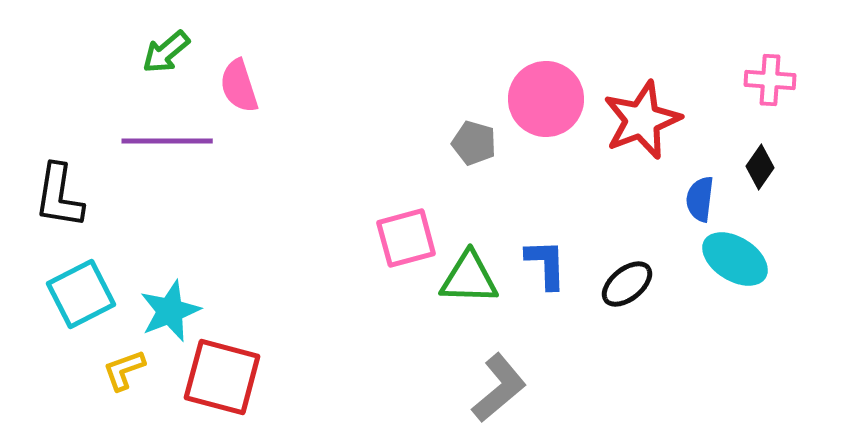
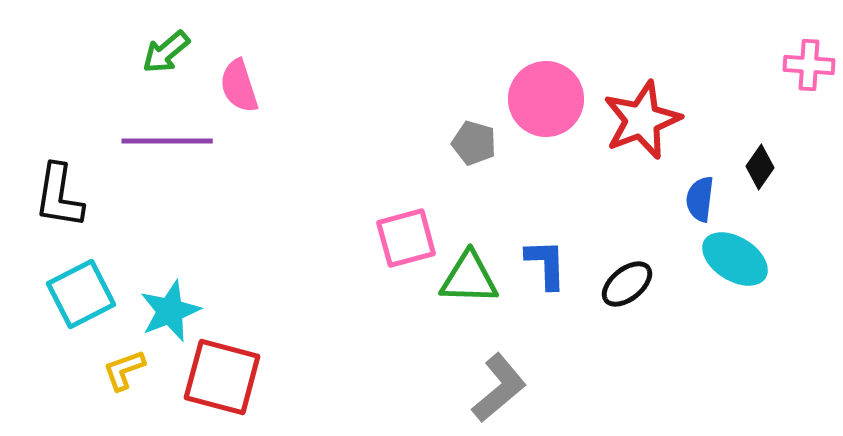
pink cross: moved 39 px right, 15 px up
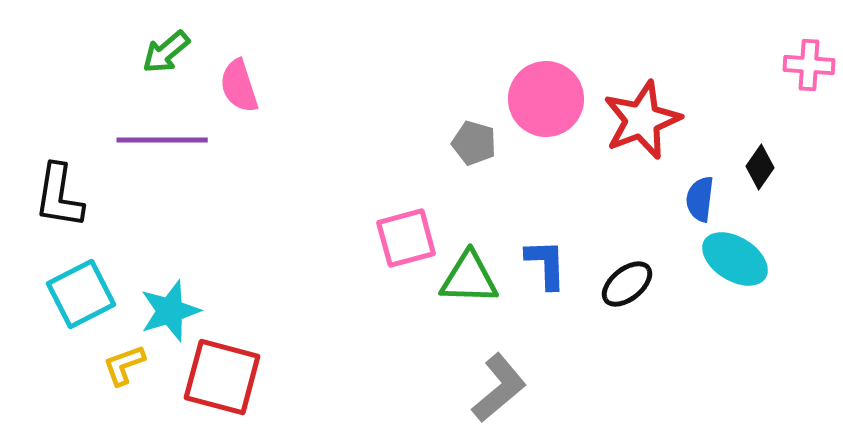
purple line: moved 5 px left, 1 px up
cyan star: rotated 4 degrees clockwise
yellow L-shape: moved 5 px up
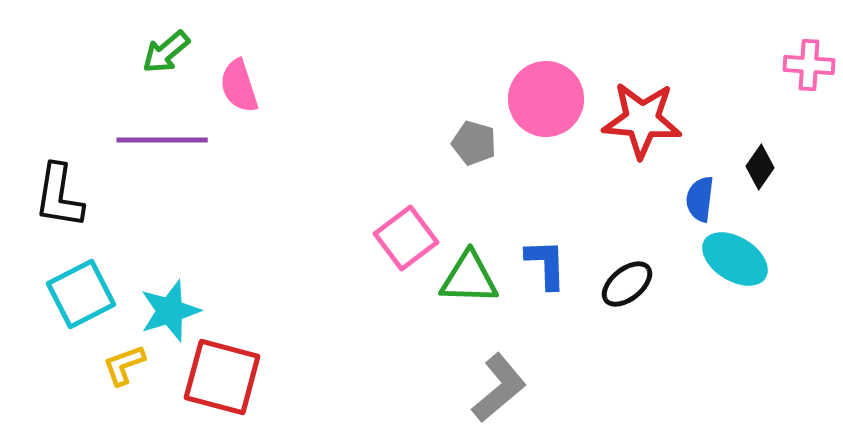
red star: rotated 26 degrees clockwise
pink square: rotated 22 degrees counterclockwise
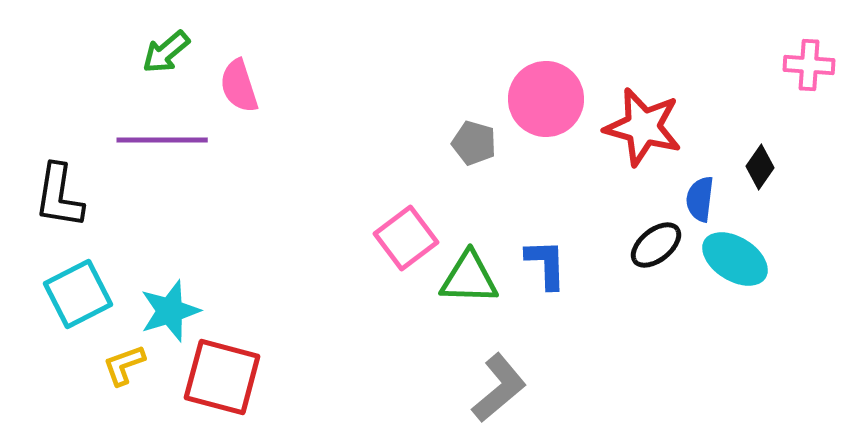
red star: moved 1 px right, 7 px down; rotated 10 degrees clockwise
black ellipse: moved 29 px right, 39 px up
cyan square: moved 3 px left
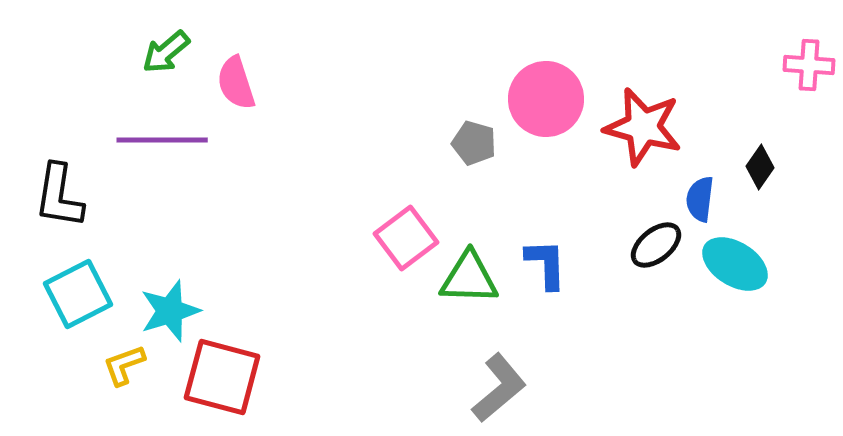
pink semicircle: moved 3 px left, 3 px up
cyan ellipse: moved 5 px down
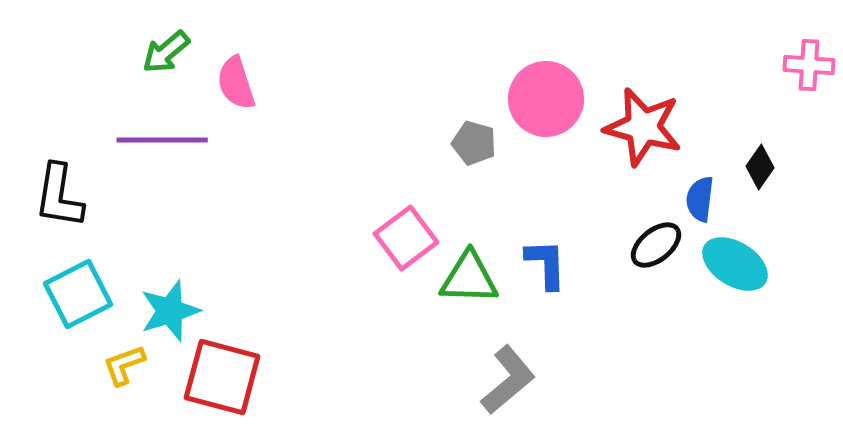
gray L-shape: moved 9 px right, 8 px up
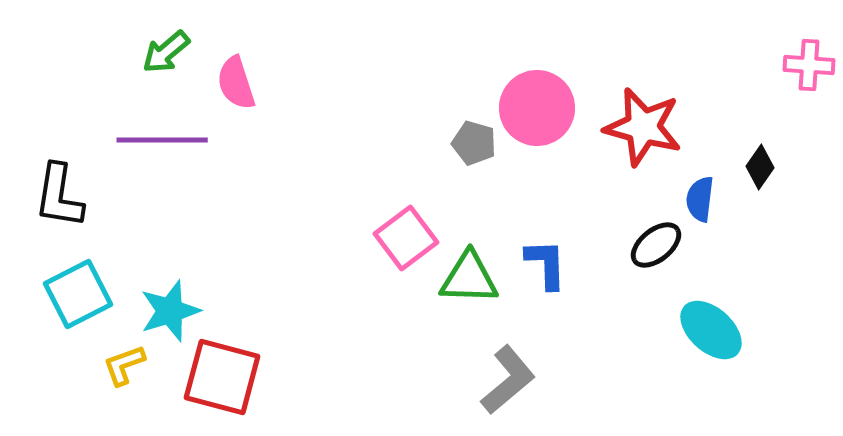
pink circle: moved 9 px left, 9 px down
cyan ellipse: moved 24 px left, 66 px down; rotated 10 degrees clockwise
